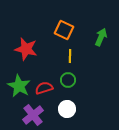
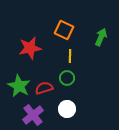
red star: moved 4 px right, 1 px up; rotated 25 degrees counterclockwise
green circle: moved 1 px left, 2 px up
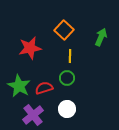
orange square: rotated 18 degrees clockwise
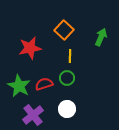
red semicircle: moved 4 px up
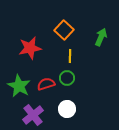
red semicircle: moved 2 px right
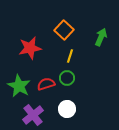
yellow line: rotated 16 degrees clockwise
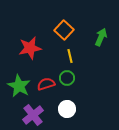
yellow line: rotated 32 degrees counterclockwise
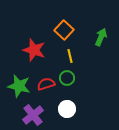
red star: moved 4 px right, 2 px down; rotated 30 degrees clockwise
green star: rotated 15 degrees counterclockwise
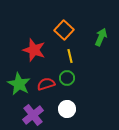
green star: moved 2 px up; rotated 15 degrees clockwise
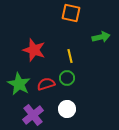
orange square: moved 7 px right, 17 px up; rotated 30 degrees counterclockwise
green arrow: rotated 54 degrees clockwise
